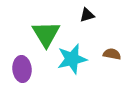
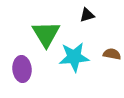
cyan star: moved 2 px right, 2 px up; rotated 8 degrees clockwise
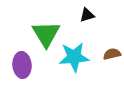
brown semicircle: rotated 24 degrees counterclockwise
purple ellipse: moved 4 px up
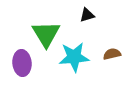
purple ellipse: moved 2 px up
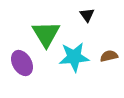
black triangle: rotated 49 degrees counterclockwise
brown semicircle: moved 3 px left, 2 px down
purple ellipse: rotated 25 degrees counterclockwise
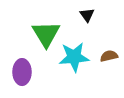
purple ellipse: moved 9 px down; rotated 30 degrees clockwise
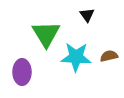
cyan star: moved 2 px right; rotated 8 degrees clockwise
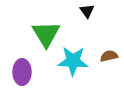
black triangle: moved 4 px up
cyan star: moved 3 px left, 4 px down
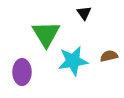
black triangle: moved 3 px left, 2 px down
cyan star: rotated 12 degrees counterclockwise
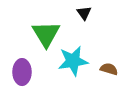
brown semicircle: moved 13 px down; rotated 30 degrees clockwise
